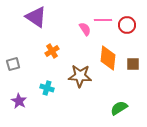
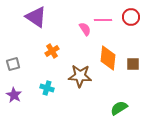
red circle: moved 4 px right, 8 px up
purple star: moved 5 px left, 6 px up
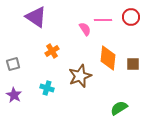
brown star: rotated 25 degrees counterclockwise
